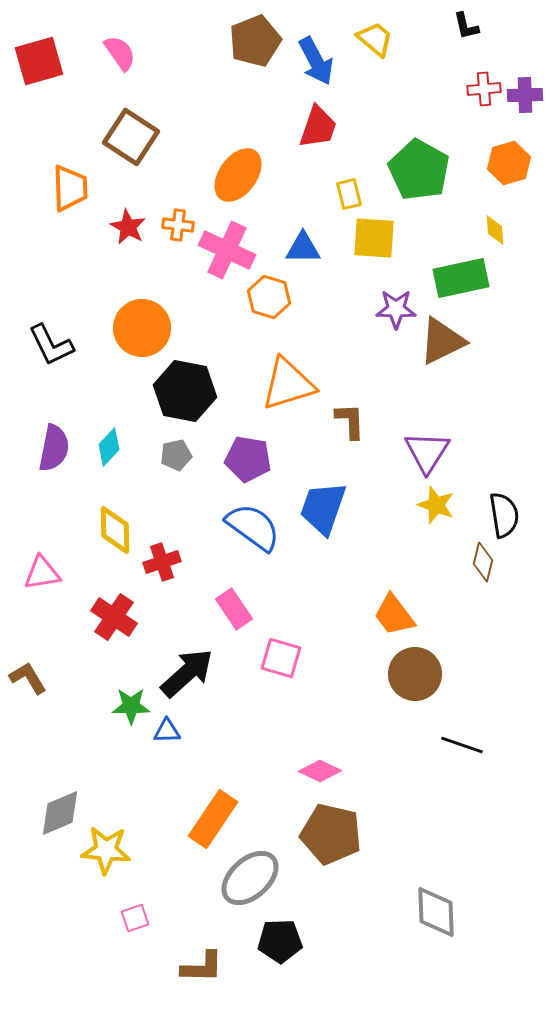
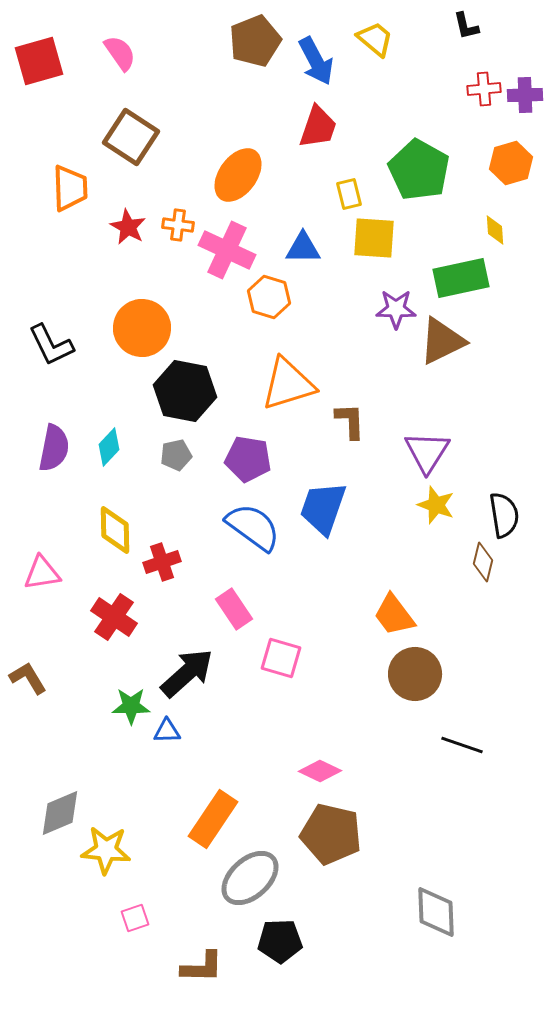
orange hexagon at (509, 163): moved 2 px right
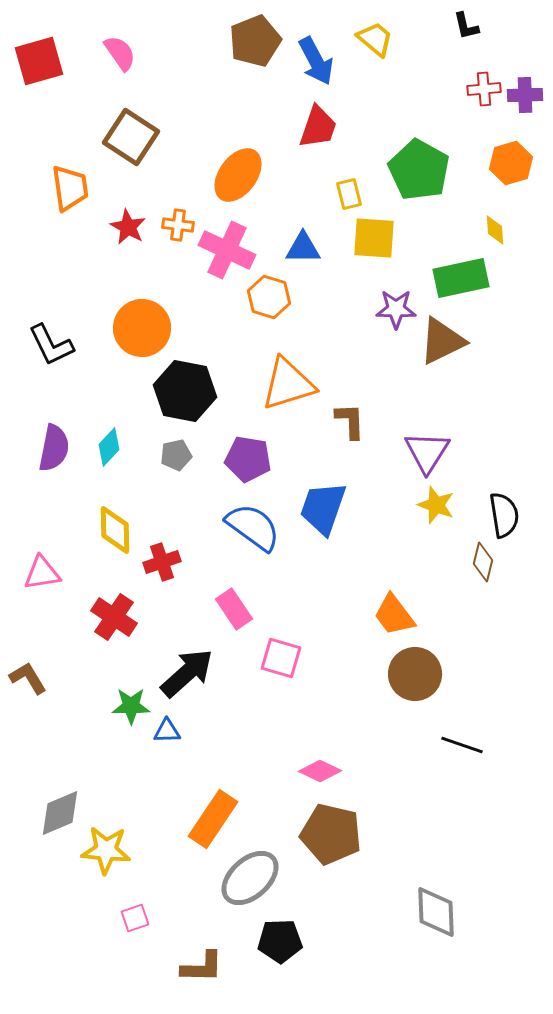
orange trapezoid at (70, 188): rotated 6 degrees counterclockwise
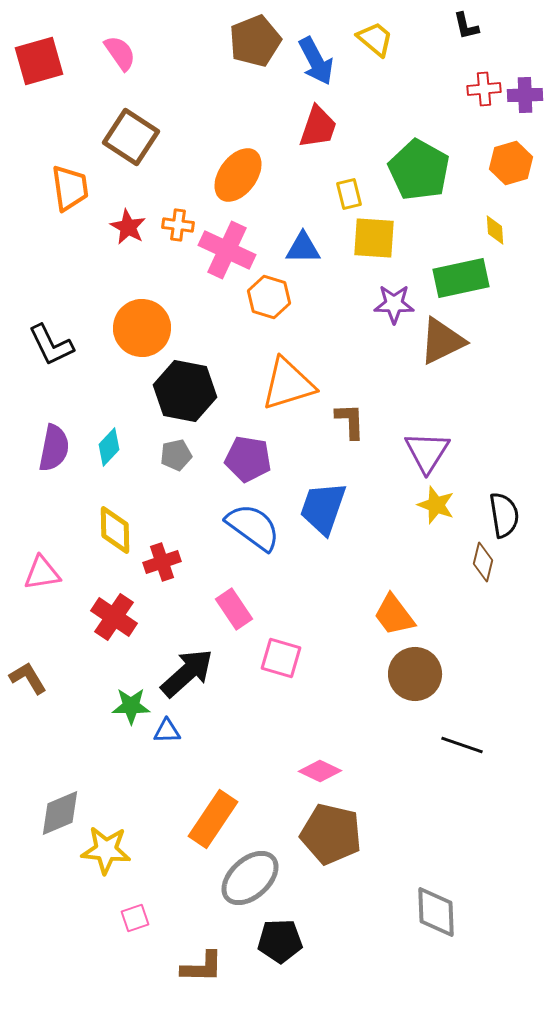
purple star at (396, 309): moved 2 px left, 5 px up
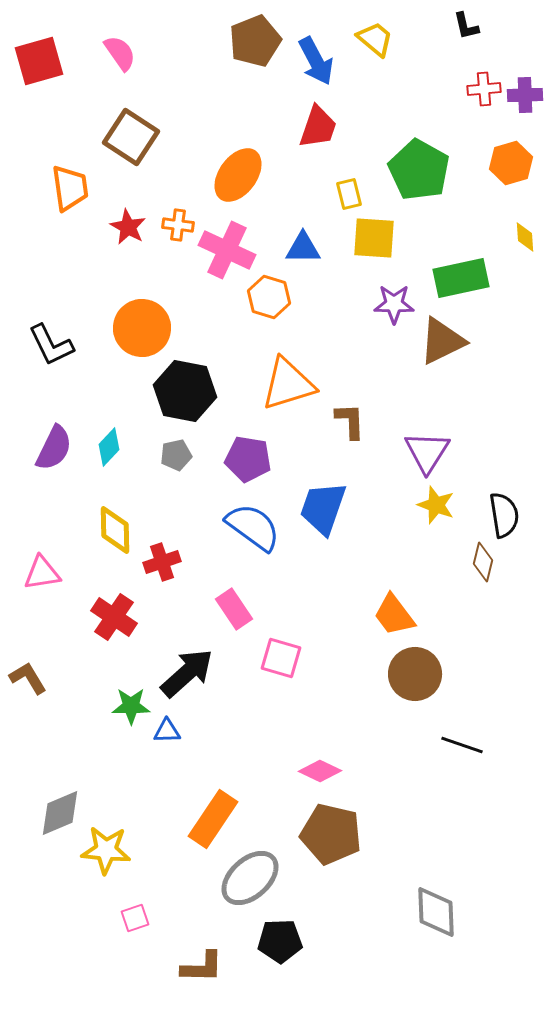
yellow diamond at (495, 230): moved 30 px right, 7 px down
purple semicircle at (54, 448): rotated 15 degrees clockwise
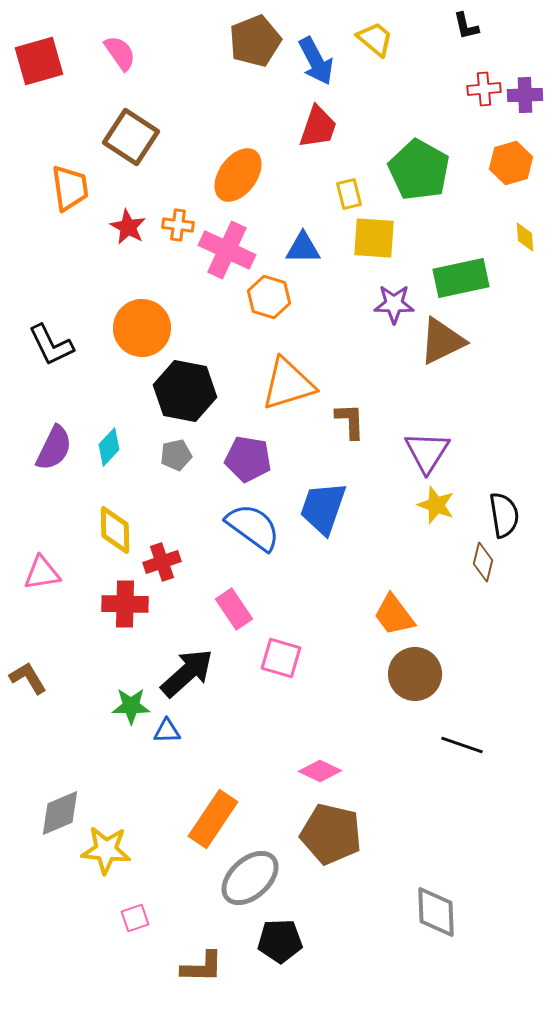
red cross at (114, 617): moved 11 px right, 13 px up; rotated 33 degrees counterclockwise
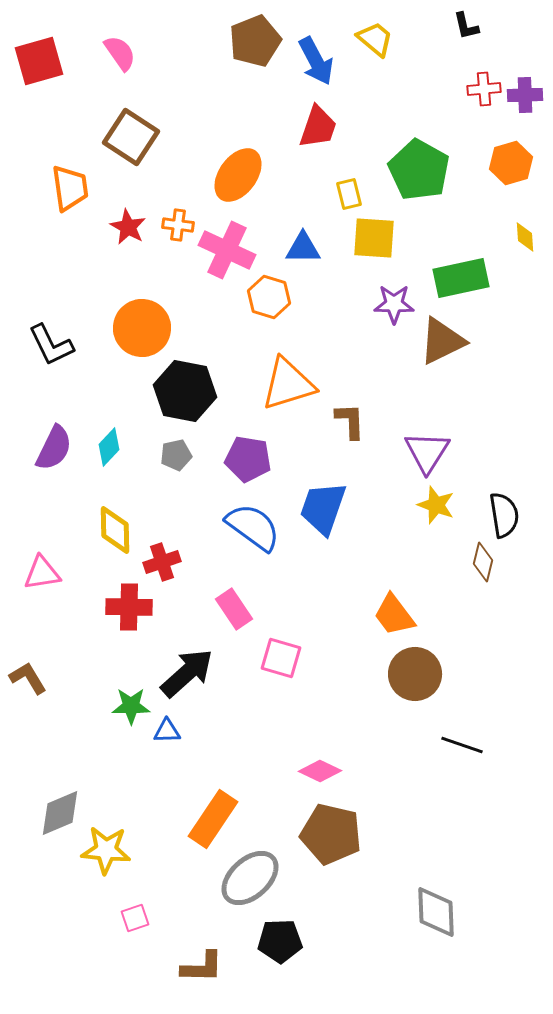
red cross at (125, 604): moved 4 px right, 3 px down
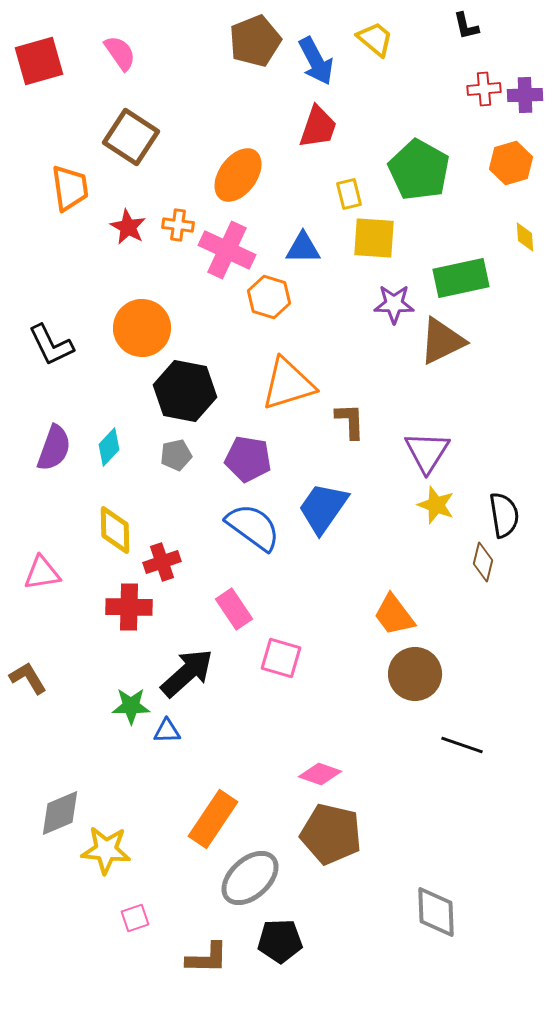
purple semicircle at (54, 448): rotated 6 degrees counterclockwise
blue trapezoid at (323, 508): rotated 16 degrees clockwise
pink diamond at (320, 771): moved 3 px down; rotated 6 degrees counterclockwise
brown L-shape at (202, 967): moved 5 px right, 9 px up
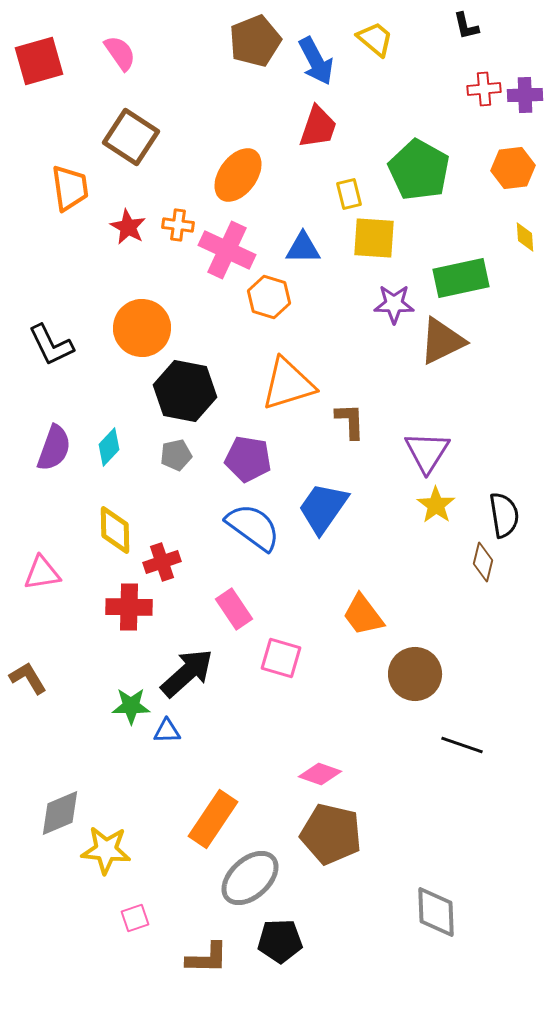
orange hexagon at (511, 163): moved 2 px right, 5 px down; rotated 9 degrees clockwise
yellow star at (436, 505): rotated 15 degrees clockwise
orange trapezoid at (394, 615): moved 31 px left
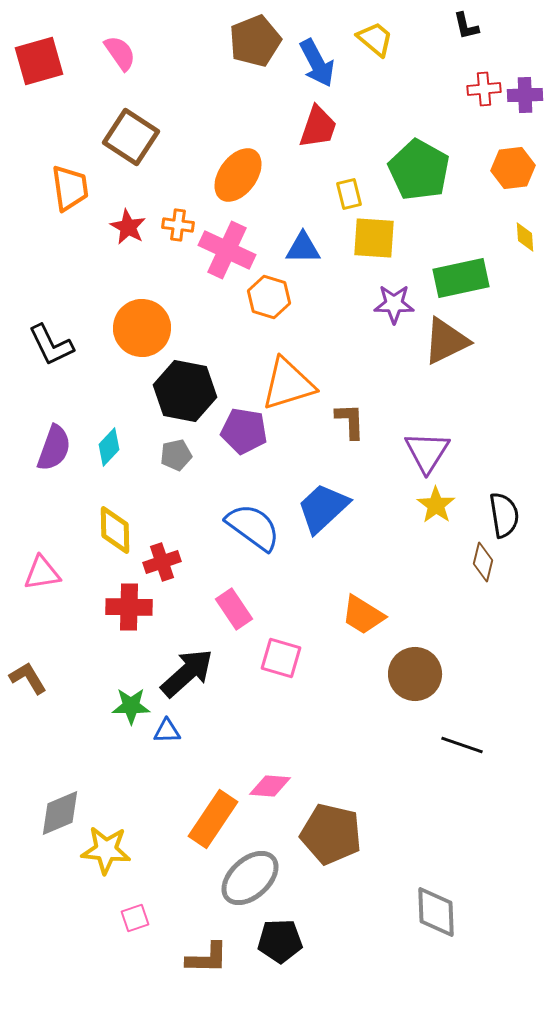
blue arrow at (316, 61): moved 1 px right, 2 px down
brown triangle at (442, 341): moved 4 px right
purple pentagon at (248, 459): moved 4 px left, 28 px up
blue trapezoid at (323, 508): rotated 12 degrees clockwise
orange trapezoid at (363, 615): rotated 21 degrees counterclockwise
pink diamond at (320, 774): moved 50 px left, 12 px down; rotated 15 degrees counterclockwise
